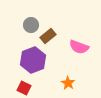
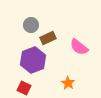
brown rectangle: moved 2 px down; rotated 14 degrees clockwise
pink semicircle: rotated 18 degrees clockwise
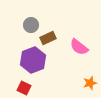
orange star: moved 22 px right; rotated 24 degrees clockwise
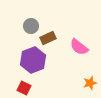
gray circle: moved 1 px down
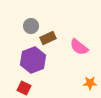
orange star: rotated 16 degrees clockwise
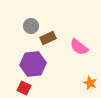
purple hexagon: moved 4 px down; rotated 15 degrees clockwise
orange star: rotated 24 degrees clockwise
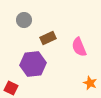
gray circle: moved 7 px left, 6 px up
pink semicircle: rotated 30 degrees clockwise
red square: moved 13 px left
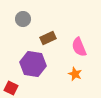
gray circle: moved 1 px left, 1 px up
purple hexagon: rotated 15 degrees clockwise
orange star: moved 15 px left, 9 px up
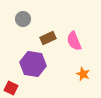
pink semicircle: moved 5 px left, 6 px up
orange star: moved 8 px right
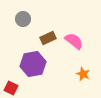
pink semicircle: rotated 150 degrees clockwise
purple hexagon: rotated 20 degrees counterclockwise
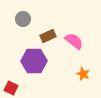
brown rectangle: moved 2 px up
purple hexagon: moved 1 px right, 3 px up; rotated 10 degrees clockwise
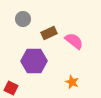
brown rectangle: moved 1 px right, 3 px up
orange star: moved 11 px left, 8 px down
